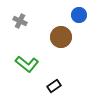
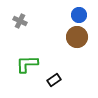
brown circle: moved 16 px right
green L-shape: rotated 140 degrees clockwise
black rectangle: moved 6 px up
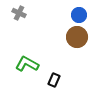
gray cross: moved 1 px left, 8 px up
green L-shape: rotated 30 degrees clockwise
black rectangle: rotated 32 degrees counterclockwise
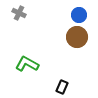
black rectangle: moved 8 px right, 7 px down
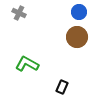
blue circle: moved 3 px up
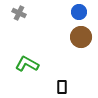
brown circle: moved 4 px right
black rectangle: rotated 24 degrees counterclockwise
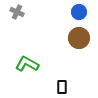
gray cross: moved 2 px left, 1 px up
brown circle: moved 2 px left, 1 px down
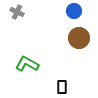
blue circle: moved 5 px left, 1 px up
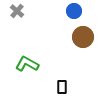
gray cross: moved 1 px up; rotated 16 degrees clockwise
brown circle: moved 4 px right, 1 px up
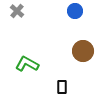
blue circle: moved 1 px right
brown circle: moved 14 px down
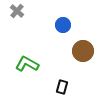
blue circle: moved 12 px left, 14 px down
black rectangle: rotated 16 degrees clockwise
